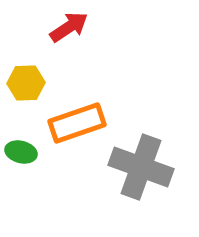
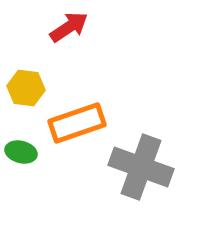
yellow hexagon: moved 5 px down; rotated 9 degrees clockwise
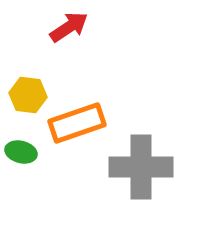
yellow hexagon: moved 2 px right, 7 px down
gray cross: rotated 20 degrees counterclockwise
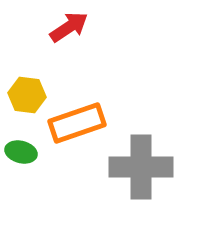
yellow hexagon: moved 1 px left
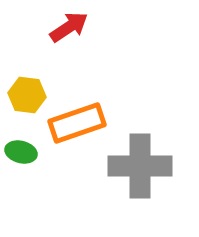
gray cross: moved 1 px left, 1 px up
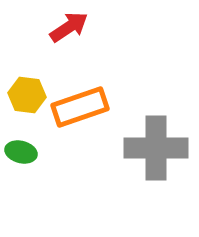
orange rectangle: moved 3 px right, 16 px up
gray cross: moved 16 px right, 18 px up
